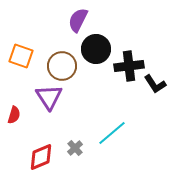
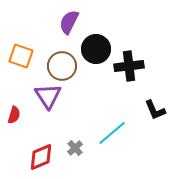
purple semicircle: moved 9 px left, 2 px down
black L-shape: moved 26 px down; rotated 10 degrees clockwise
purple triangle: moved 1 px left, 1 px up
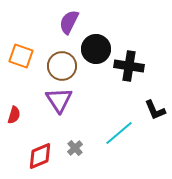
black cross: rotated 16 degrees clockwise
purple triangle: moved 11 px right, 4 px down
cyan line: moved 7 px right
red diamond: moved 1 px left, 1 px up
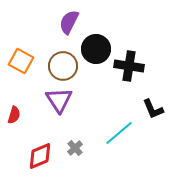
orange square: moved 5 px down; rotated 10 degrees clockwise
brown circle: moved 1 px right
black L-shape: moved 2 px left, 1 px up
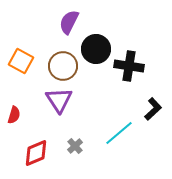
black L-shape: rotated 110 degrees counterclockwise
gray cross: moved 2 px up
red diamond: moved 4 px left, 3 px up
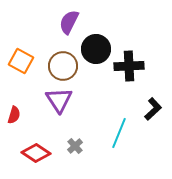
black cross: rotated 12 degrees counterclockwise
cyan line: rotated 28 degrees counterclockwise
red diamond: rotated 56 degrees clockwise
